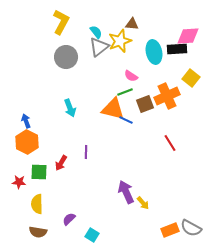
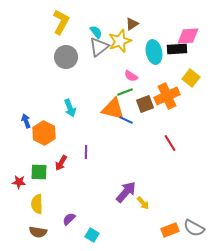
brown triangle: rotated 40 degrees counterclockwise
orange hexagon: moved 17 px right, 9 px up
purple arrow: rotated 65 degrees clockwise
gray semicircle: moved 3 px right
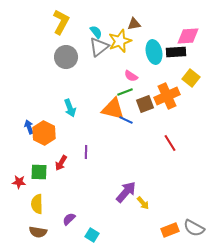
brown triangle: moved 2 px right; rotated 24 degrees clockwise
black rectangle: moved 1 px left, 3 px down
blue arrow: moved 3 px right, 6 px down
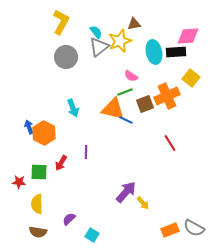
cyan arrow: moved 3 px right
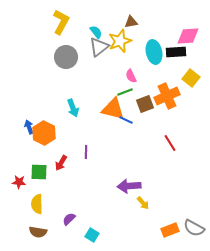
brown triangle: moved 3 px left, 2 px up
pink semicircle: rotated 32 degrees clockwise
purple arrow: moved 3 px right, 6 px up; rotated 135 degrees counterclockwise
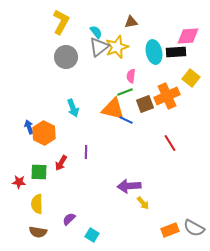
yellow star: moved 3 px left, 6 px down
pink semicircle: rotated 32 degrees clockwise
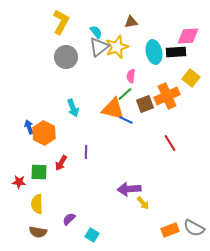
green line: moved 2 px down; rotated 21 degrees counterclockwise
purple arrow: moved 3 px down
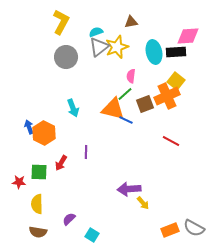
cyan semicircle: rotated 72 degrees counterclockwise
yellow square: moved 15 px left, 3 px down
red line: moved 1 px right, 2 px up; rotated 30 degrees counterclockwise
